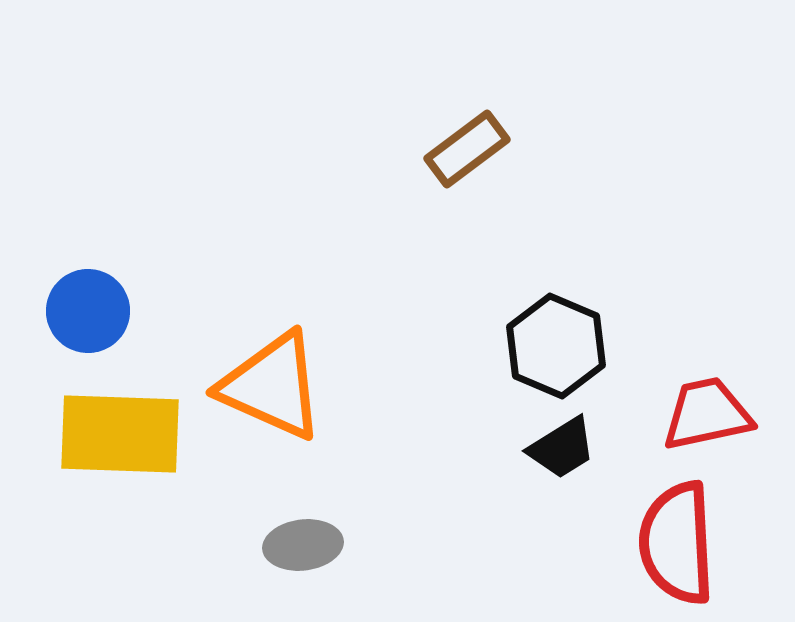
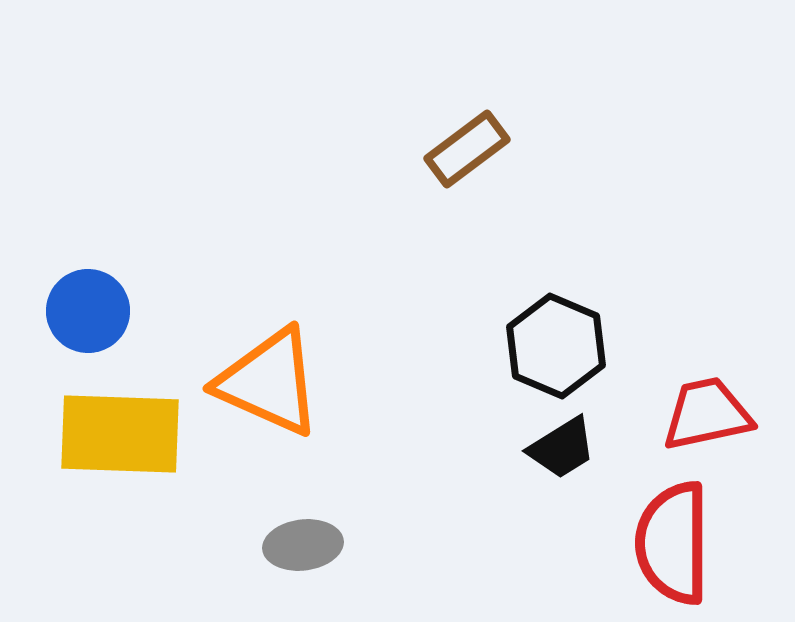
orange triangle: moved 3 px left, 4 px up
red semicircle: moved 4 px left; rotated 3 degrees clockwise
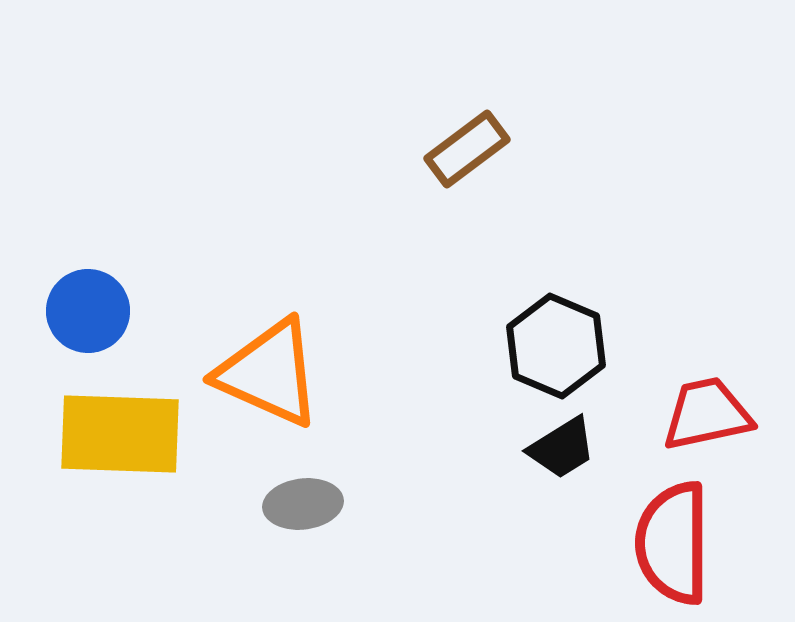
orange triangle: moved 9 px up
gray ellipse: moved 41 px up
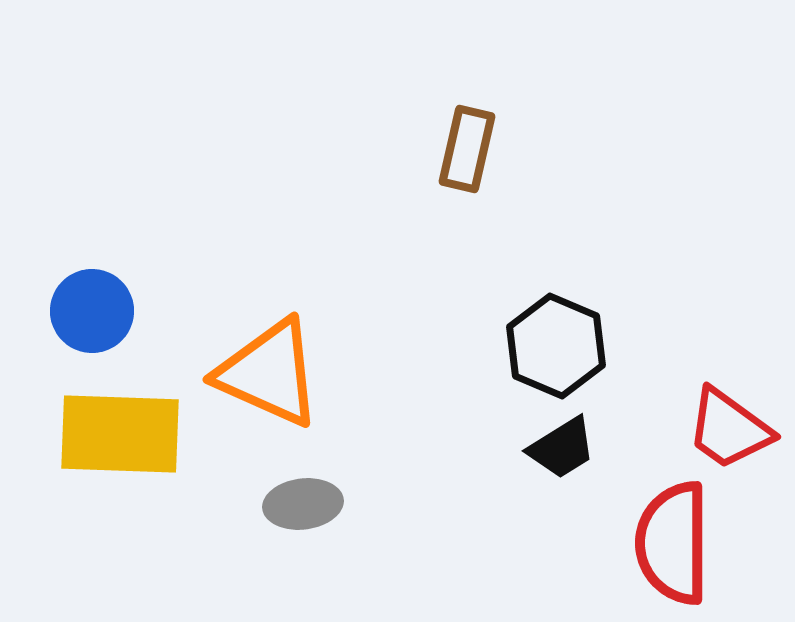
brown rectangle: rotated 40 degrees counterclockwise
blue circle: moved 4 px right
red trapezoid: moved 22 px right, 15 px down; rotated 132 degrees counterclockwise
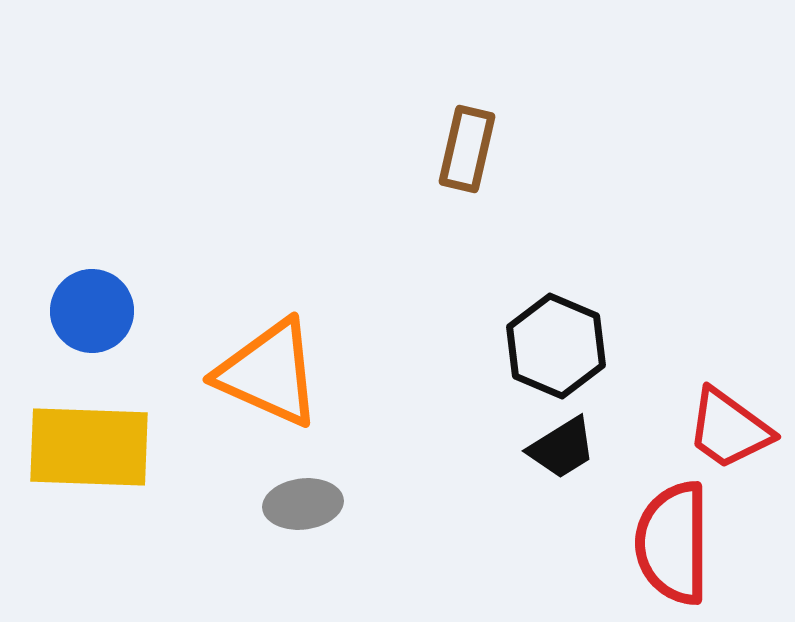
yellow rectangle: moved 31 px left, 13 px down
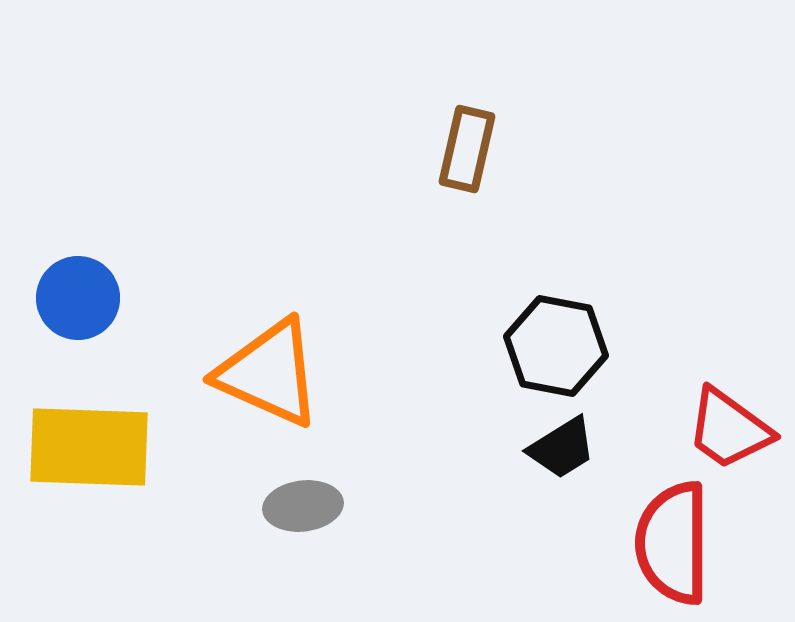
blue circle: moved 14 px left, 13 px up
black hexagon: rotated 12 degrees counterclockwise
gray ellipse: moved 2 px down
